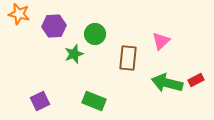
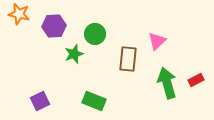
pink triangle: moved 4 px left
brown rectangle: moved 1 px down
green arrow: rotated 60 degrees clockwise
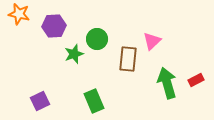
green circle: moved 2 px right, 5 px down
pink triangle: moved 5 px left
green rectangle: rotated 45 degrees clockwise
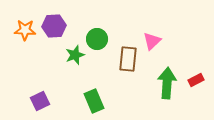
orange star: moved 6 px right, 16 px down; rotated 10 degrees counterclockwise
green star: moved 1 px right, 1 px down
green arrow: rotated 20 degrees clockwise
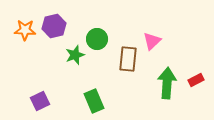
purple hexagon: rotated 10 degrees counterclockwise
